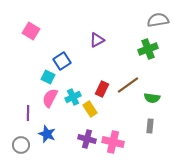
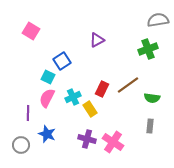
pink semicircle: moved 3 px left
pink cross: rotated 20 degrees clockwise
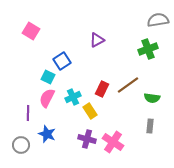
yellow rectangle: moved 2 px down
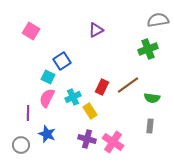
purple triangle: moved 1 px left, 10 px up
red rectangle: moved 2 px up
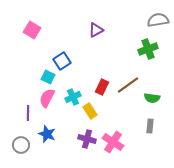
pink square: moved 1 px right, 1 px up
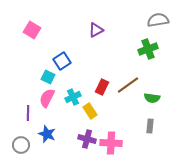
pink cross: moved 2 px left, 1 px down; rotated 30 degrees counterclockwise
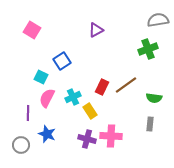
cyan square: moved 7 px left
brown line: moved 2 px left
green semicircle: moved 2 px right
gray rectangle: moved 2 px up
pink cross: moved 7 px up
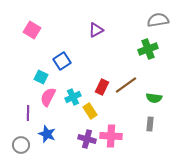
pink semicircle: moved 1 px right, 1 px up
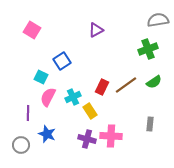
green semicircle: moved 16 px up; rotated 42 degrees counterclockwise
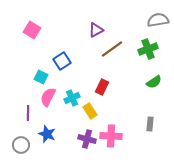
brown line: moved 14 px left, 36 px up
cyan cross: moved 1 px left, 1 px down
